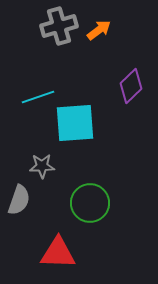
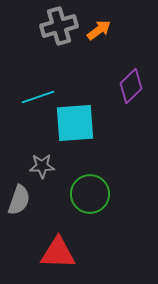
green circle: moved 9 px up
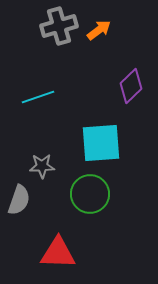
cyan square: moved 26 px right, 20 px down
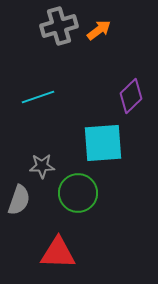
purple diamond: moved 10 px down
cyan square: moved 2 px right
green circle: moved 12 px left, 1 px up
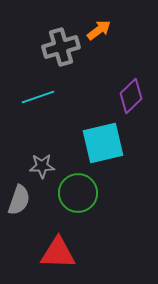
gray cross: moved 2 px right, 21 px down
cyan square: rotated 9 degrees counterclockwise
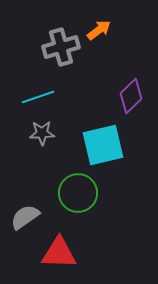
cyan square: moved 2 px down
gray star: moved 33 px up
gray semicircle: moved 6 px right, 17 px down; rotated 144 degrees counterclockwise
red triangle: moved 1 px right
